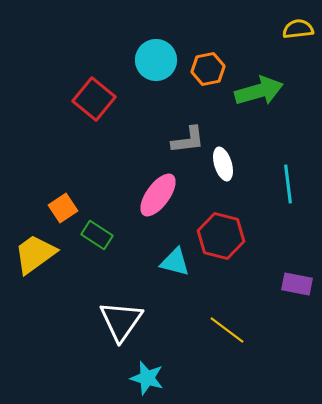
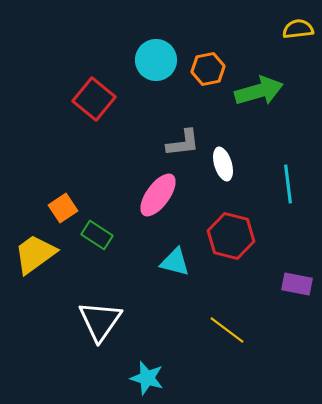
gray L-shape: moved 5 px left, 3 px down
red hexagon: moved 10 px right
white triangle: moved 21 px left
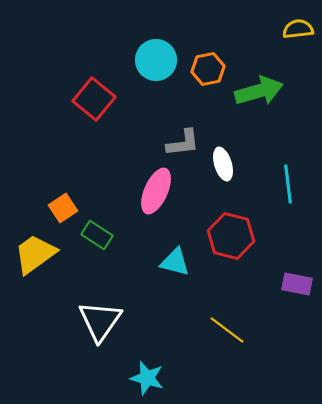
pink ellipse: moved 2 px left, 4 px up; rotated 12 degrees counterclockwise
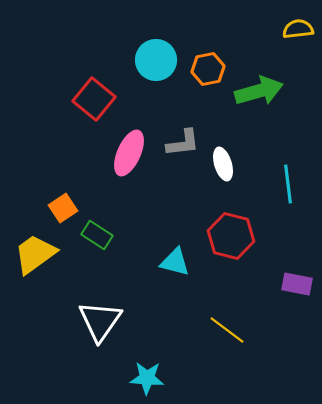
pink ellipse: moved 27 px left, 38 px up
cyan star: rotated 12 degrees counterclockwise
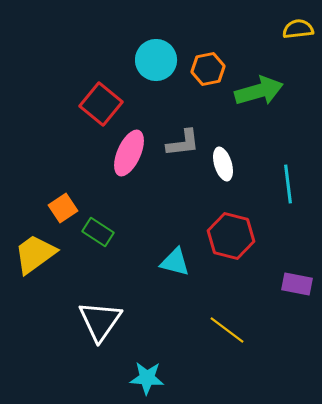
red square: moved 7 px right, 5 px down
green rectangle: moved 1 px right, 3 px up
